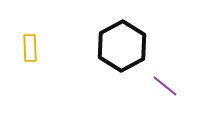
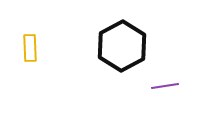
purple line: rotated 48 degrees counterclockwise
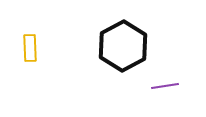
black hexagon: moved 1 px right
